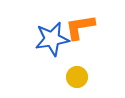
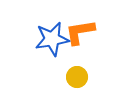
orange L-shape: moved 5 px down
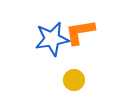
yellow circle: moved 3 px left, 3 px down
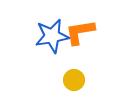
blue star: moved 3 px up
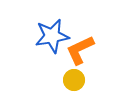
orange L-shape: moved 18 px down; rotated 16 degrees counterclockwise
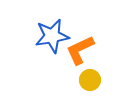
yellow circle: moved 16 px right
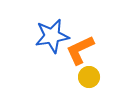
yellow circle: moved 1 px left, 3 px up
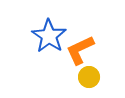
blue star: moved 3 px left; rotated 28 degrees counterclockwise
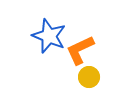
blue star: rotated 12 degrees counterclockwise
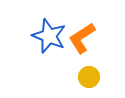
orange L-shape: moved 2 px right, 12 px up; rotated 8 degrees counterclockwise
